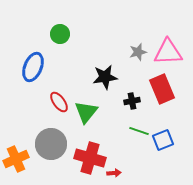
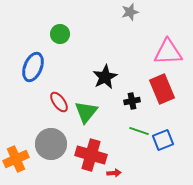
gray star: moved 8 px left, 40 px up
black star: rotated 20 degrees counterclockwise
red cross: moved 1 px right, 3 px up
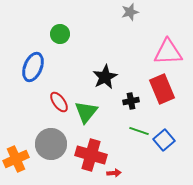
black cross: moved 1 px left
blue square: moved 1 px right; rotated 20 degrees counterclockwise
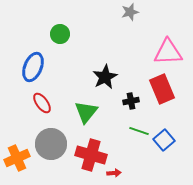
red ellipse: moved 17 px left, 1 px down
orange cross: moved 1 px right, 1 px up
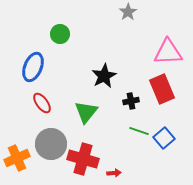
gray star: moved 2 px left; rotated 18 degrees counterclockwise
black star: moved 1 px left, 1 px up
blue square: moved 2 px up
red cross: moved 8 px left, 4 px down
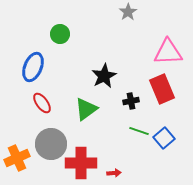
green triangle: moved 3 px up; rotated 15 degrees clockwise
red cross: moved 2 px left, 4 px down; rotated 16 degrees counterclockwise
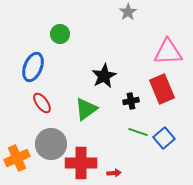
green line: moved 1 px left, 1 px down
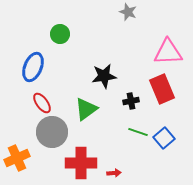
gray star: rotated 18 degrees counterclockwise
black star: rotated 20 degrees clockwise
gray circle: moved 1 px right, 12 px up
